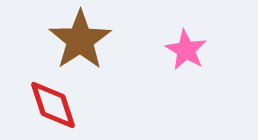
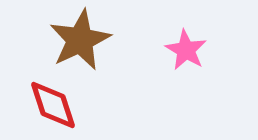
brown star: rotated 8 degrees clockwise
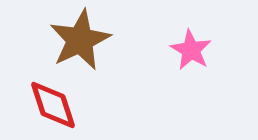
pink star: moved 5 px right
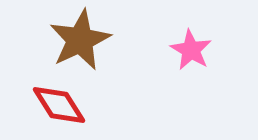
red diamond: moved 6 px right; rotated 14 degrees counterclockwise
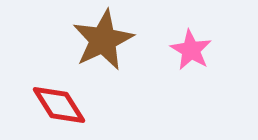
brown star: moved 23 px right
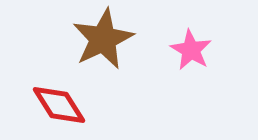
brown star: moved 1 px up
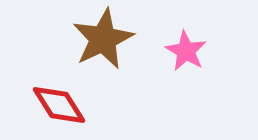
pink star: moved 5 px left, 1 px down
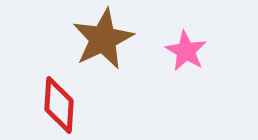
red diamond: rotated 36 degrees clockwise
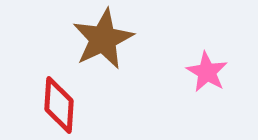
pink star: moved 21 px right, 21 px down
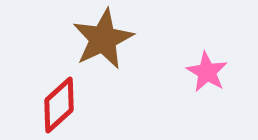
red diamond: rotated 44 degrees clockwise
